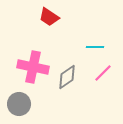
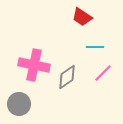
red trapezoid: moved 33 px right
pink cross: moved 1 px right, 2 px up
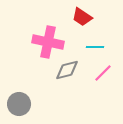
pink cross: moved 14 px right, 23 px up
gray diamond: moved 7 px up; rotated 20 degrees clockwise
